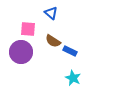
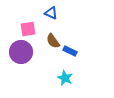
blue triangle: rotated 16 degrees counterclockwise
pink square: rotated 14 degrees counterclockwise
brown semicircle: rotated 21 degrees clockwise
cyan star: moved 8 px left
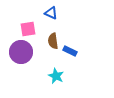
brown semicircle: rotated 28 degrees clockwise
cyan star: moved 9 px left, 2 px up
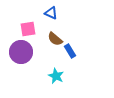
brown semicircle: moved 2 px right, 2 px up; rotated 42 degrees counterclockwise
blue rectangle: rotated 32 degrees clockwise
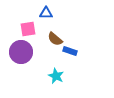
blue triangle: moved 5 px left; rotated 24 degrees counterclockwise
blue rectangle: rotated 40 degrees counterclockwise
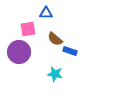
purple circle: moved 2 px left
cyan star: moved 1 px left, 2 px up; rotated 14 degrees counterclockwise
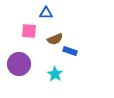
pink square: moved 1 px right, 2 px down; rotated 14 degrees clockwise
brown semicircle: rotated 63 degrees counterclockwise
purple circle: moved 12 px down
cyan star: rotated 21 degrees clockwise
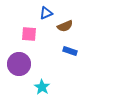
blue triangle: rotated 24 degrees counterclockwise
pink square: moved 3 px down
brown semicircle: moved 10 px right, 13 px up
cyan star: moved 13 px left, 13 px down
